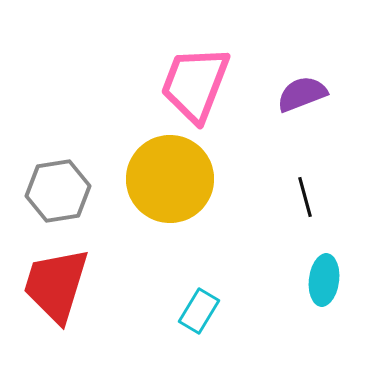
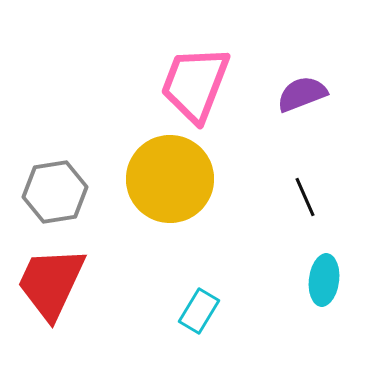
gray hexagon: moved 3 px left, 1 px down
black line: rotated 9 degrees counterclockwise
red trapezoid: moved 5 px left, 2 px up; rotated 8 degrees clockwise
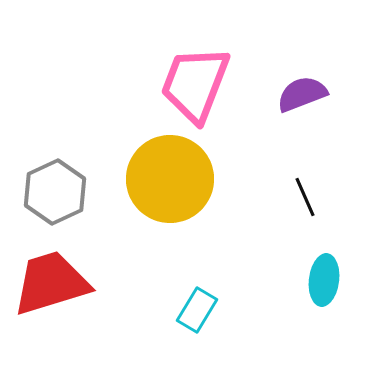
gray hexagon: rotated 16 degrees counterclockwise
red trapezoid: rotated 48 degrees clockwise
cyan rectangle: moved 2 px left, 1 px up
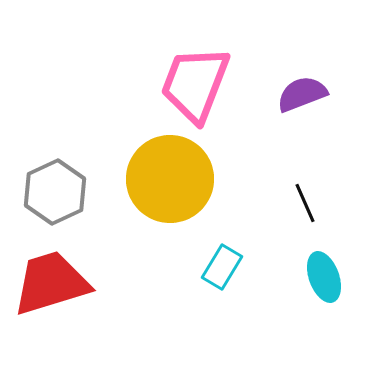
black line: moved 6 px down
cyan ellipse: moved 3 px up; rotated 27 degrees counterclockwise
cyan rectangle: moved 25 px right, 43 px up
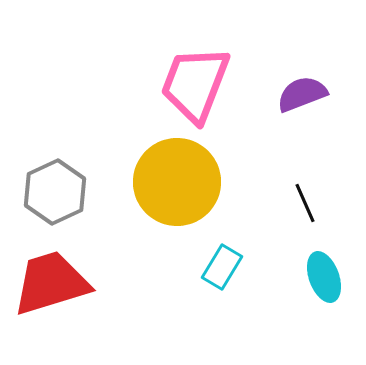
yellow circle: moved 7 px right, 3 px down
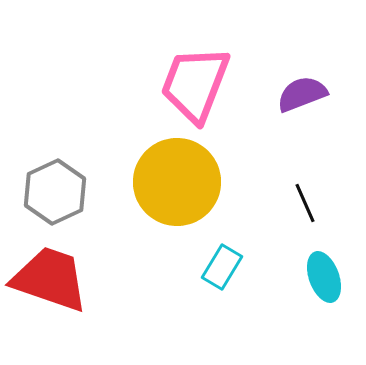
red trapezoid: moved 1 px left, 4 px up; rotated 36 degrees clockwise
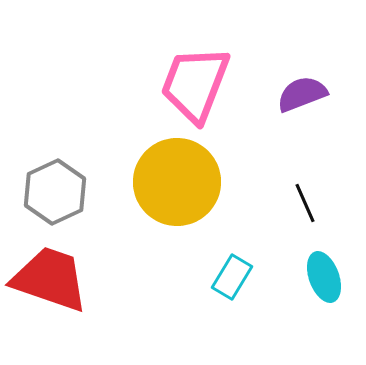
cyan rectangle: moved 10 px right, 10 px down
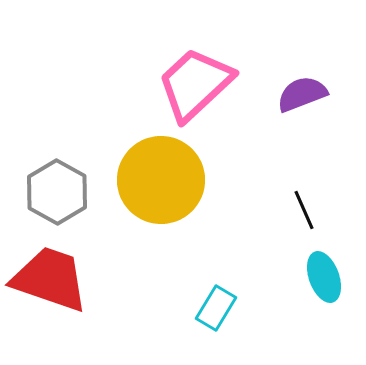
pink trapezoid: rotated 26 degrees clockwise
yellow circle: moved 16 px left, 2 px up
gray hexagon: moved 2 px right; rotated 6 degrees counterclockwise
black line: moved 1 px left, 7 px down
cyan rectangle: moved 16 px left, 31 px down
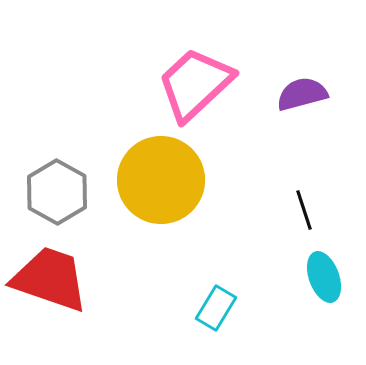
purple semicircle: rotated 6 degrees clockwise
black line: rotated 6 degrees clockwise
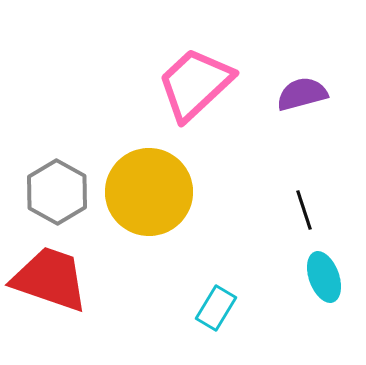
yellow circle: moved 12 px left, 12 px down
